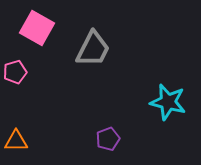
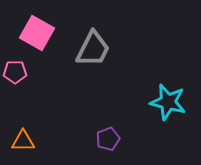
pink square: moved 5 px down
pink pentagon: rotated 15 degrees clockwise
orange triangle: moved 7 px right
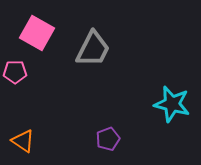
cyan star: moved 4 px right, 2 px down
orange triangle: rotated 35 degrees clockwise
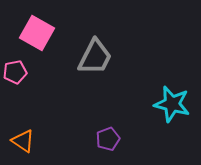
gray trapezoid: moved 2 px right, 8 px down
pink pentagon: rotated 10 degrees counterclockwise
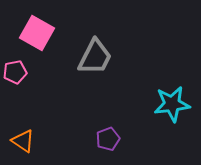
cyan star: rotated 21 degrees counterclockwise
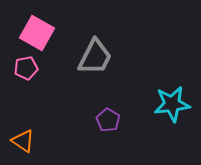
pink pentagon: moved 11 px right, 4 px up
purple pentagon: moved 19 px up; rotated 20 degrees counterclockwise
